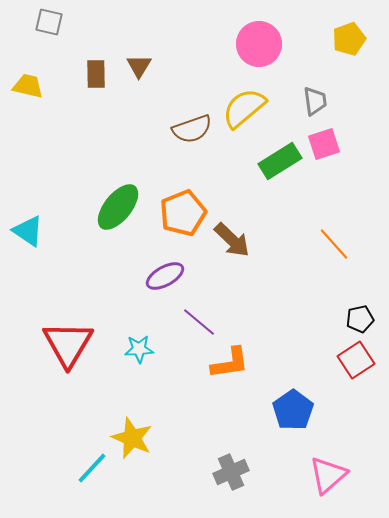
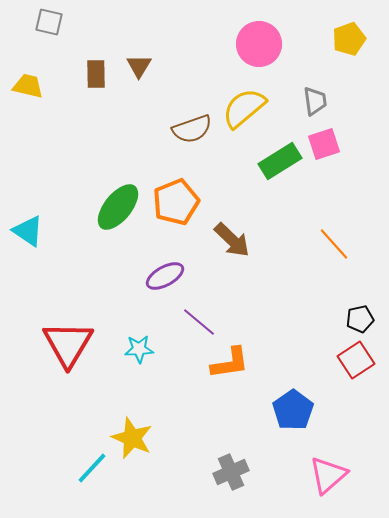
orange pentagon: moved 7 px left, 11 px up
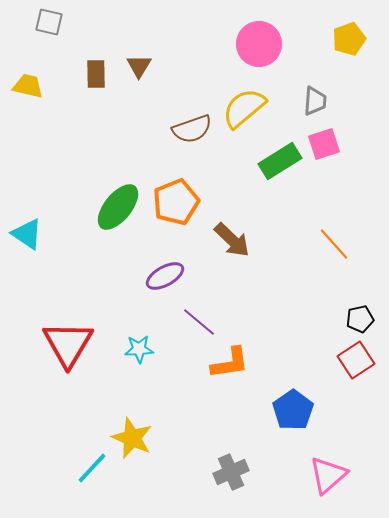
gray trapezoid: rotated 12 degrees clockwise
cyan triangle: moved 1 px left, 3 px down
